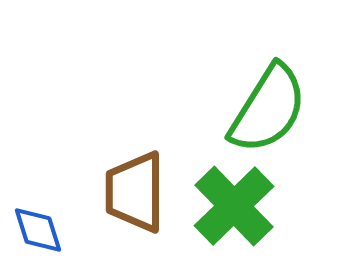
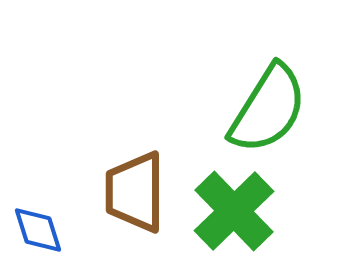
green cross: moved 5 px down
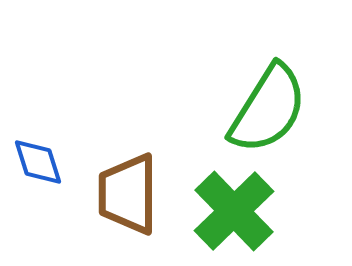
brown trapezoid: moved 7 px left, 2 px down
blue diamond: moved 68 px up
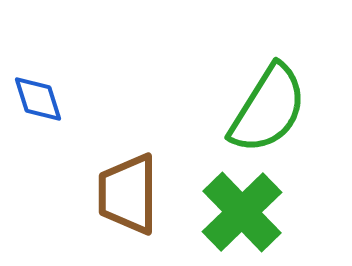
blue diamond: moved 63 px up
green cross: moved 8 px right, 1 px down
